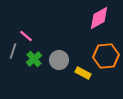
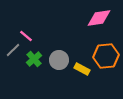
pink diamond: rotated 20 degrees clockwise
gray line: moved 1 px up; rotated 28 degrees clockwise
yellow rectangle: moved 1 px left, 4 px up
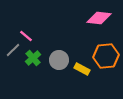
pink diamond: rotated 15 degrees clockwise
green cross: moved 1 px left, 1 px up
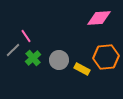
pink diamond: rotated 10 degrees counterclockwise
pink line: rotated 16 degrees clockwise
orange hexagon: moved 1 px down
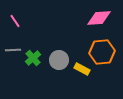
pink line: moved 11 px left, 15 px up
gray line: rotated 42 degrees clockwise
orange hexagon: moved 4 px left, 5 px up
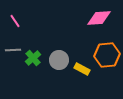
orange hexagon: moved 5 px right, 3 px down
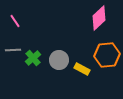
pink diamond: rotated 40 degrees counterclockwise
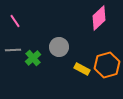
orange hexagon: moved 10 px down; rotated 10 degrees counterclockwise
gray circle: moved 13 px up
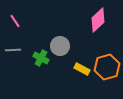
pink diamond: moved 1 px left, 2 px down
gray circle: moved 1 px right, 1 px up
green cross: moved 8 px right; rotated 21 degrees counterclockwise
orange hexagon: moved 2 px down
